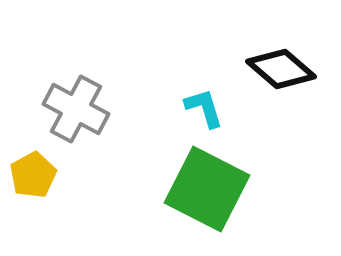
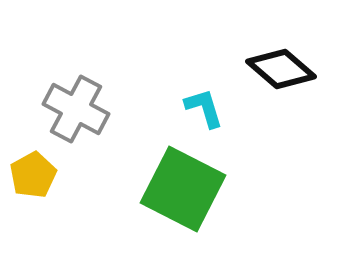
green square: moved 24 px left
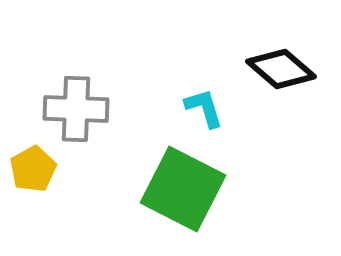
gray cross: rotated 26 degrees counterclockwise
yellow pentagon: moved 6 px up
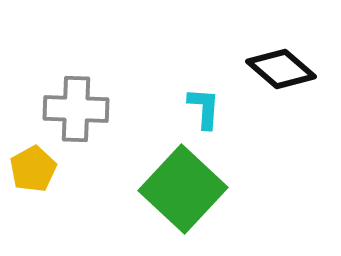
cyan L-shape: rotated 21 degrees clockwise
green square: rotated 16 degrees clockwise
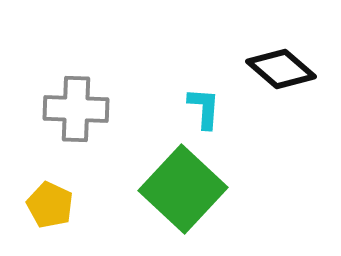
yellow pentagon: moved 17 px right, 36 px down; rotated 18 degrees counterclockwise
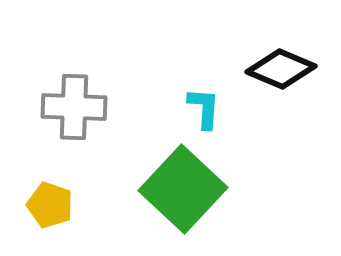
black diamond: rotated 18 degrees counterclockwise
gray cross: moved 2 px left, 2 px up
yellow pentagon: rotated 6 degrees counterclockwise
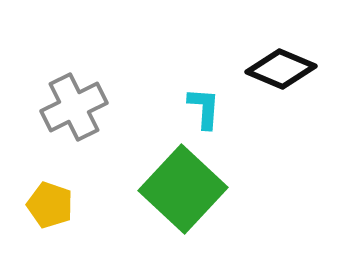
gray cross: rotated 28 degrees counterclockwise
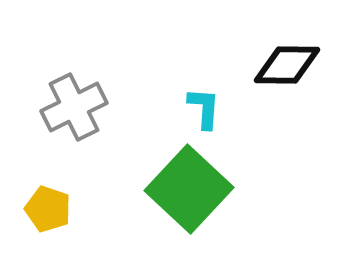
black diamond: moved 6 px right, 4 px up; rotated 22 degrees counterclockwise
green square: moved 6 px right
yellow pentagon: moved 2 px left, 4 px down
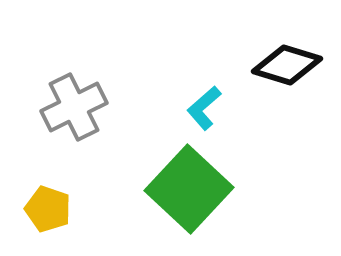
black diamond: rotated 16 degrees clockwise
cyan L-shape: rotated 135 degrees counterclockwise
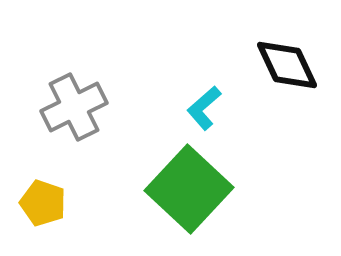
black diamond: rotated 48 degrees clockwise
yellow pentagon: moved 5 px left, 6 px up
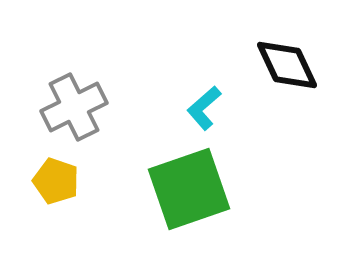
green square: rotated 28 degrees clockwise
yellow pentagon: moved 13 px right, 22 px up
